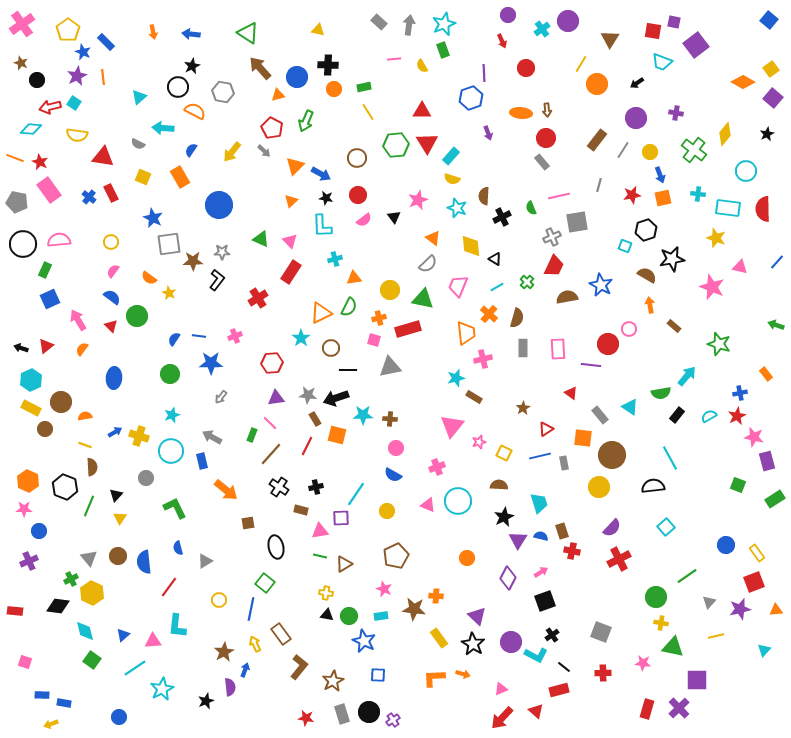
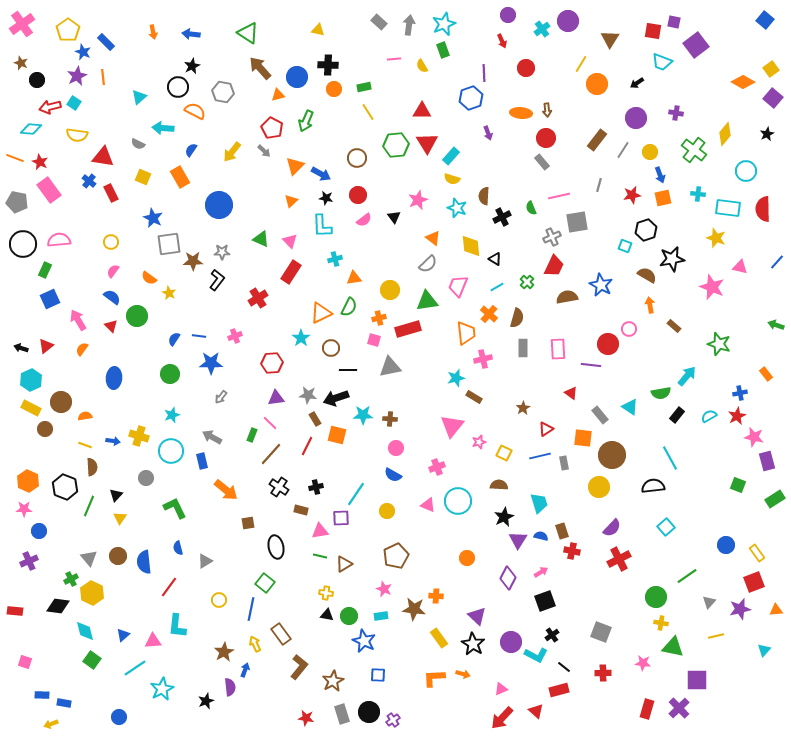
blue square at (769, 20): moved 4 px left
blue cross at (89, 197): moved 16 px up
green triangle at (423, 299): moved 4 px right, 2 px down; rotated 20 degrees counterclockwise
blue arrow at (115, 432): moved 2 px left, 9 px down; rotated 40 degrees clockwise
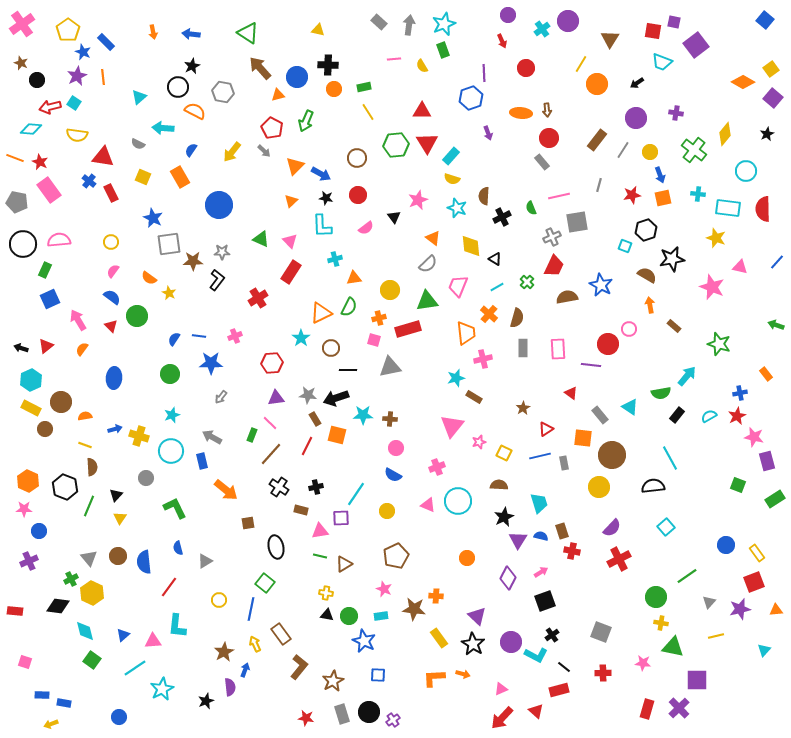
red circle at (546, 138): moved 3 px right
pink semicircle at (364, 220): moved 2 px right, 8 px down
blue arrow at (113, 441): moved 2 px right, 12 px up; rotated 24 degrees counterclockwise
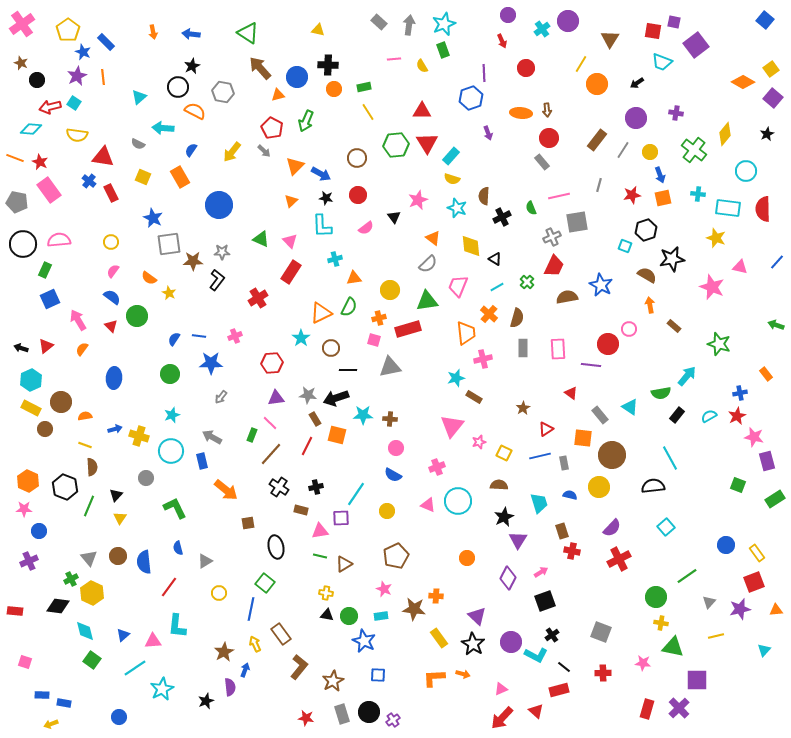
blue semicircle at (541, 536): moved 29 px right, 41 px up
yellow circle at (219, 600): moved 7 px up
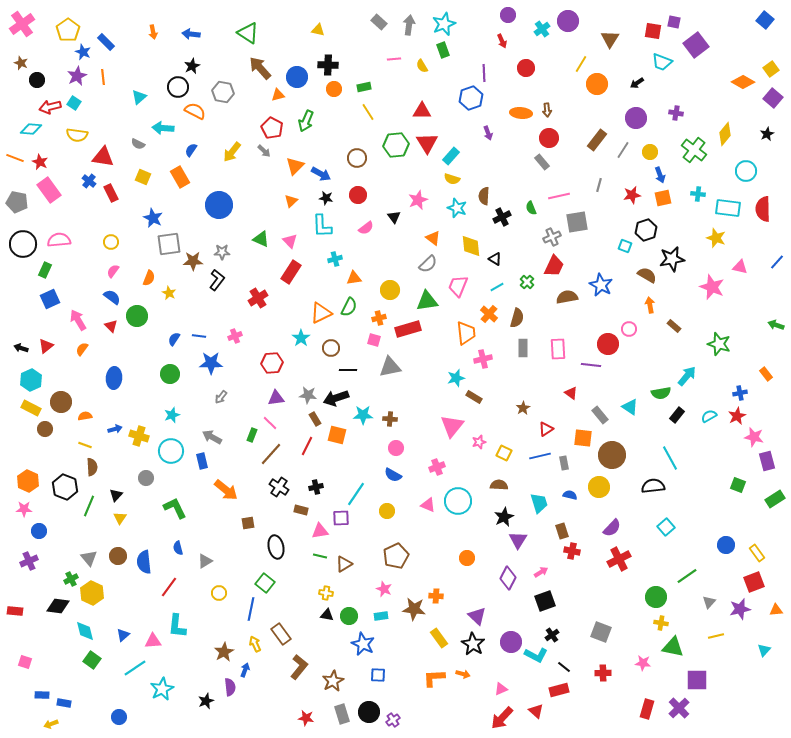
orange semicircle at (149, 278): rotated 105 degrees counterclockwise
blue star at (364, 641): moved 1 px left, 3 px down
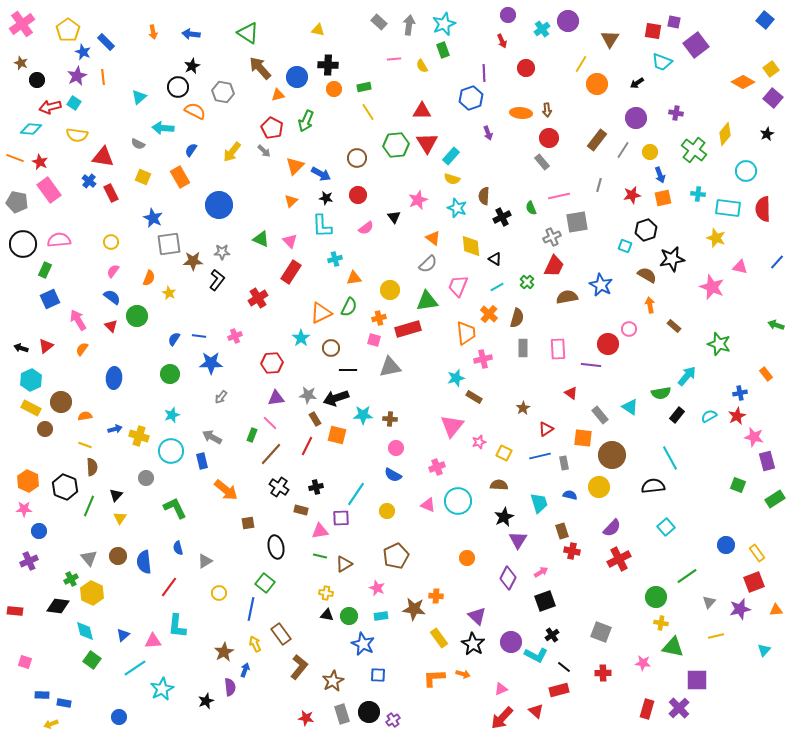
pink star at (384, 589): moved 7 px left, 1 px up
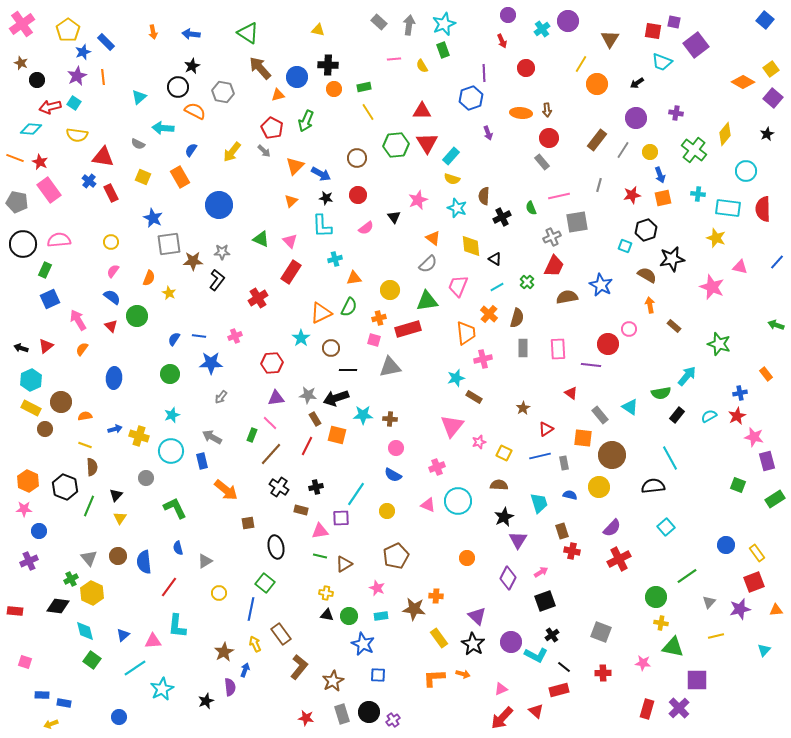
blue star at (83, 52): rotated 28 degrees clockwise
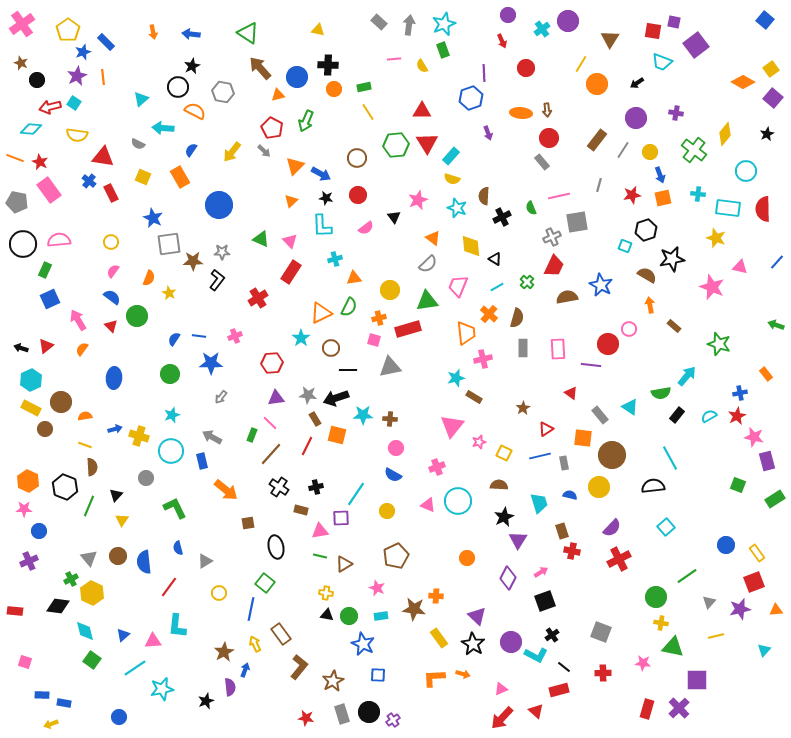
cyan triangle at (139, 97): moved 2 px right, 2 px down
yellow triangle at (120, 518): moved 2 px right, 2 px down
cyan star at (162, 689): rotated 15 degrees clockwise
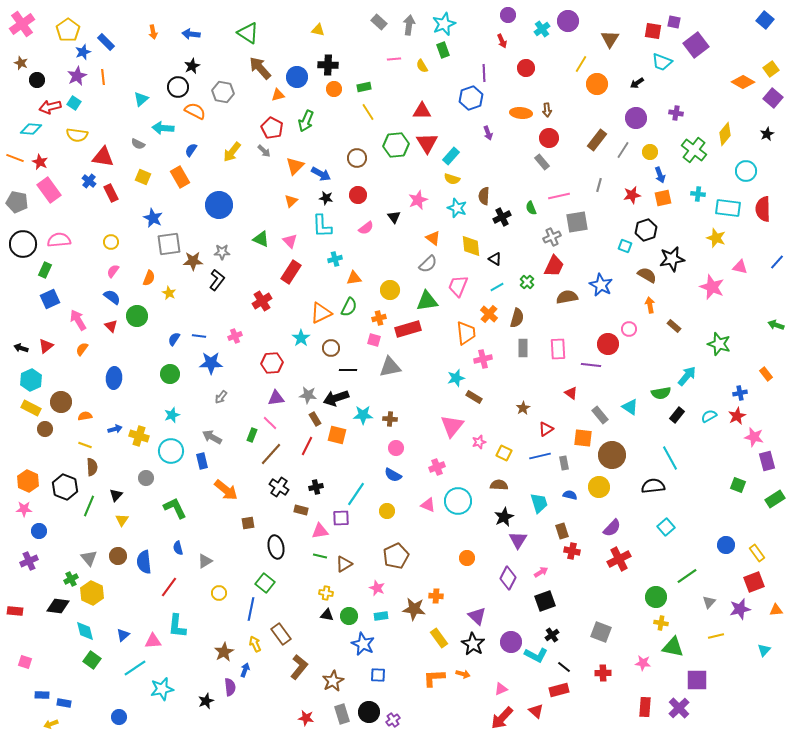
red cross at (258, 298): moved 4 px right, 3 px down
red rectangle at (647, 709): moved 2 px left, 2 px up; rotated 12 degrees counterclockwise
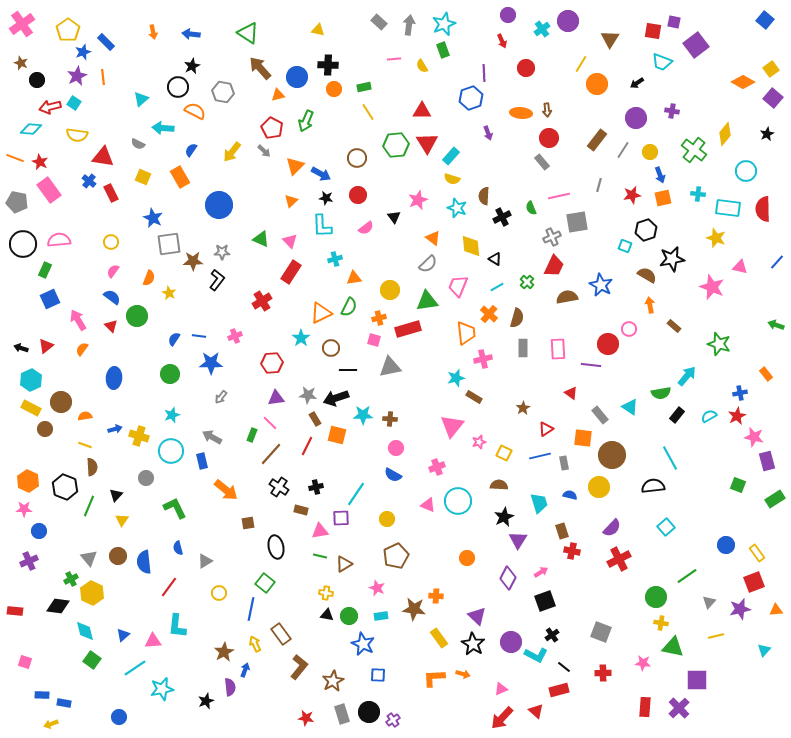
purple cross at (676, 113): moved 4 px left, 2 px up
yellow circle at (387, 511): moved 8 px down
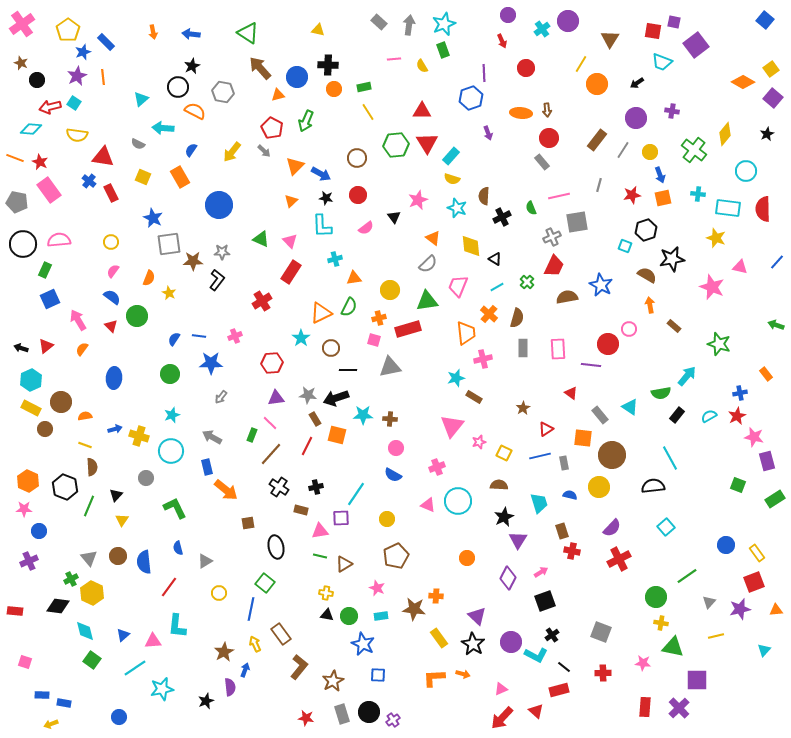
blue rectangle at (202, 461): moved 5 px right, 6 px down
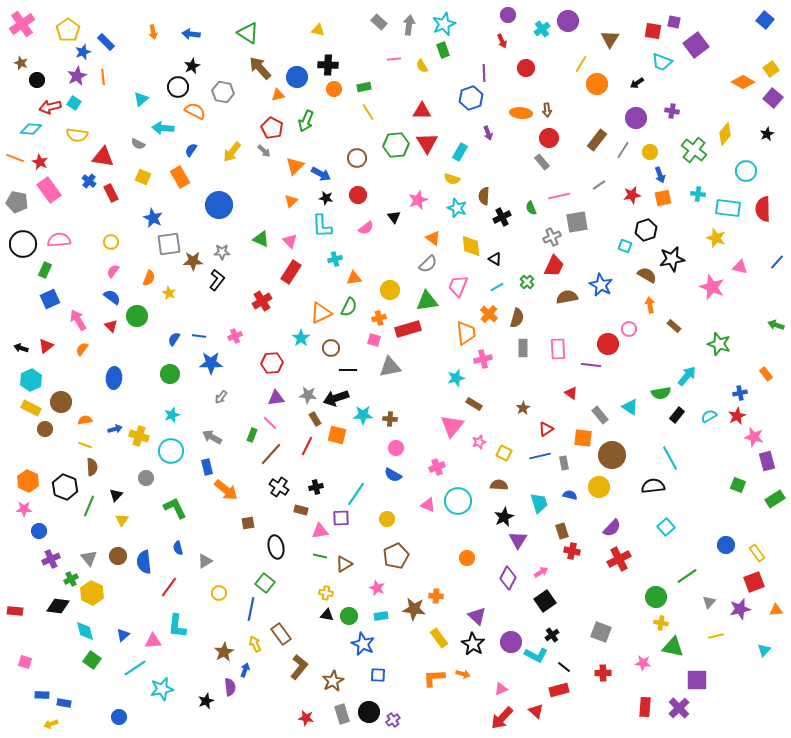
cyan rectangle at (451, 156): moved 9 px right, 4 px up; rotated 12 degrees counterclockwise
gray line at (599, 185): rotated 40 degrees clockwise
brown rectangle at (474, 397): moved 7 px down
orange semicircle at (85, 416): moved 4 px down
purple cross at (29, 561): moved 22 px right, 2 px up
black square at (545, 601): rotated 15 degrees counterclockwise
